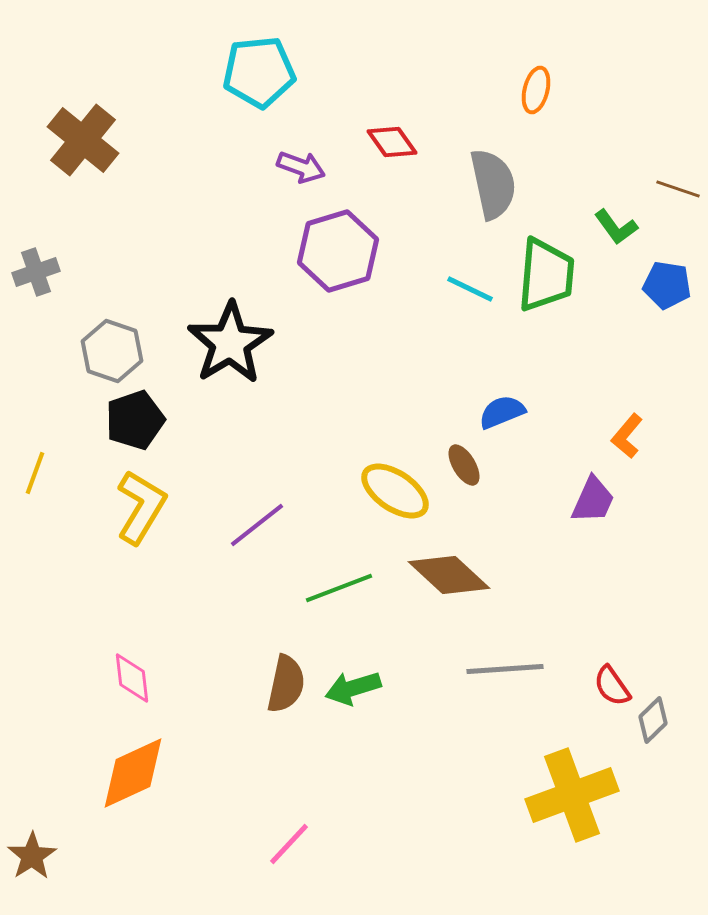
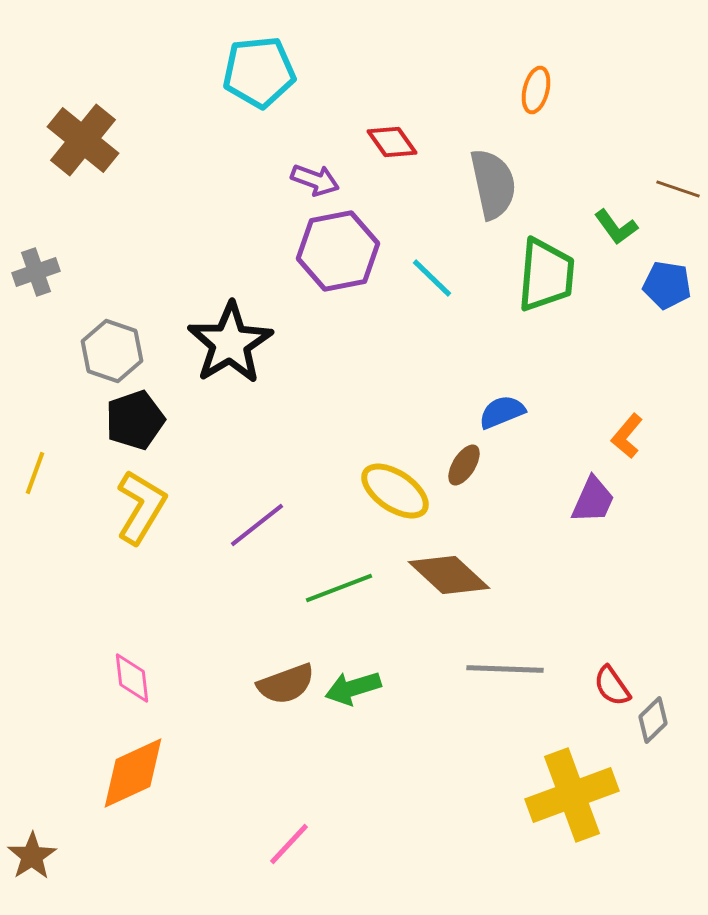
purple arrow: moved 14 px right, 13 px down
purple hexagon: rotated 6 degrees clockwise
cyan line: moved 38 px left, 11 px up; rotated 18 degrees clockwise
brown ellipse: rotated 63 degrees clockwise
gray line: rotated 6 degrees clockwise
brown semicircle: rotated 58 degrees clockwise
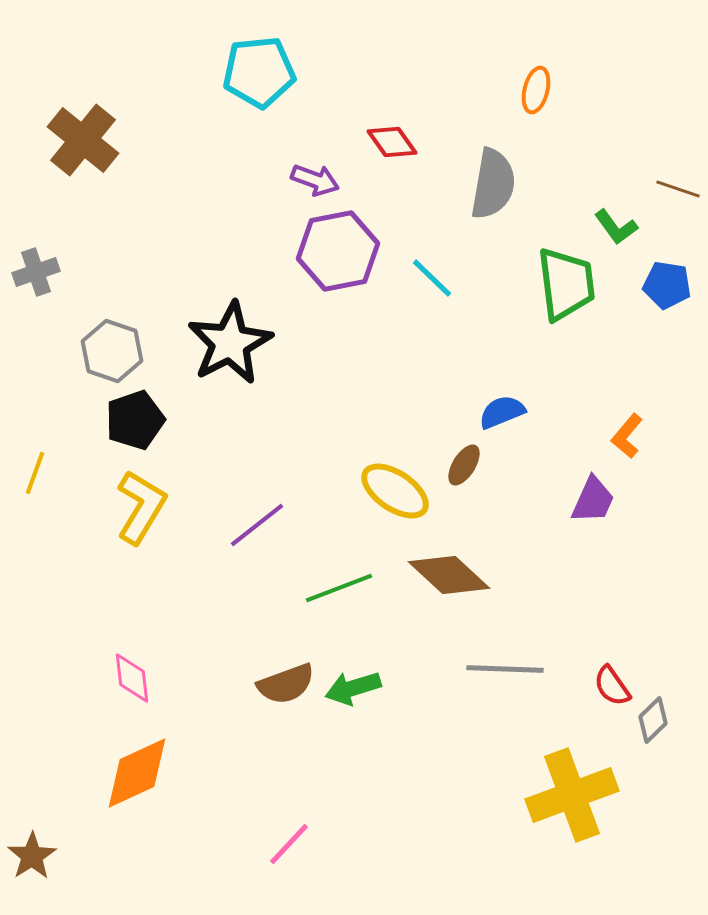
gray semicircle: rotated 22 degrees clockwise
green trapezoid: moved 20 px right, 9 px down; rotated 12 degrees counterclockwise
black star: rotated 4 degrees clockwise
orange diamond: moved 4 px right
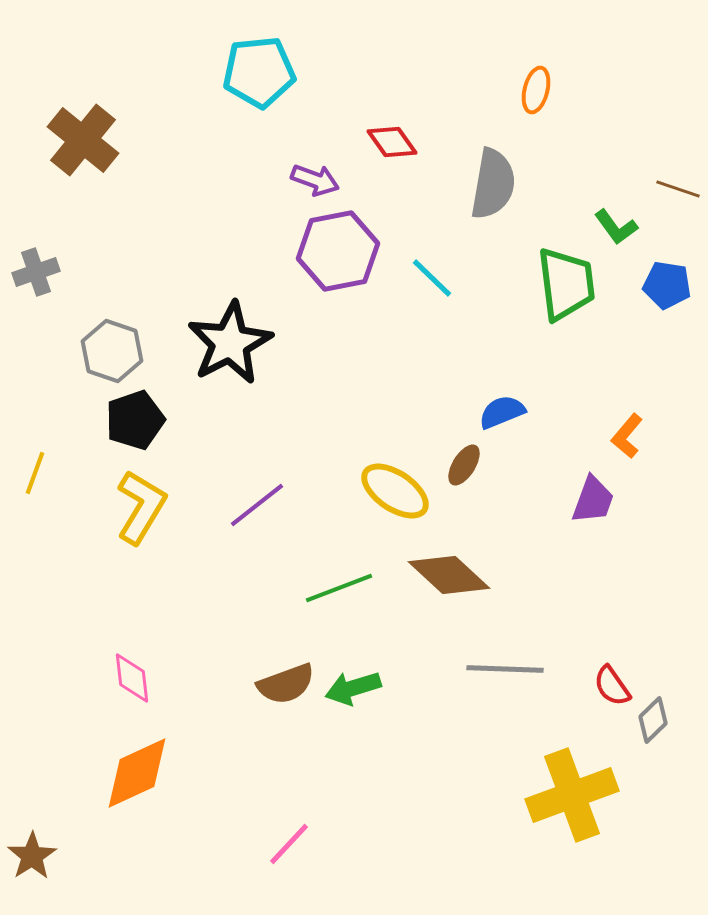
purple trapezoid: rotated 4 degrees counterclockwise
purple line: moved 20 px up
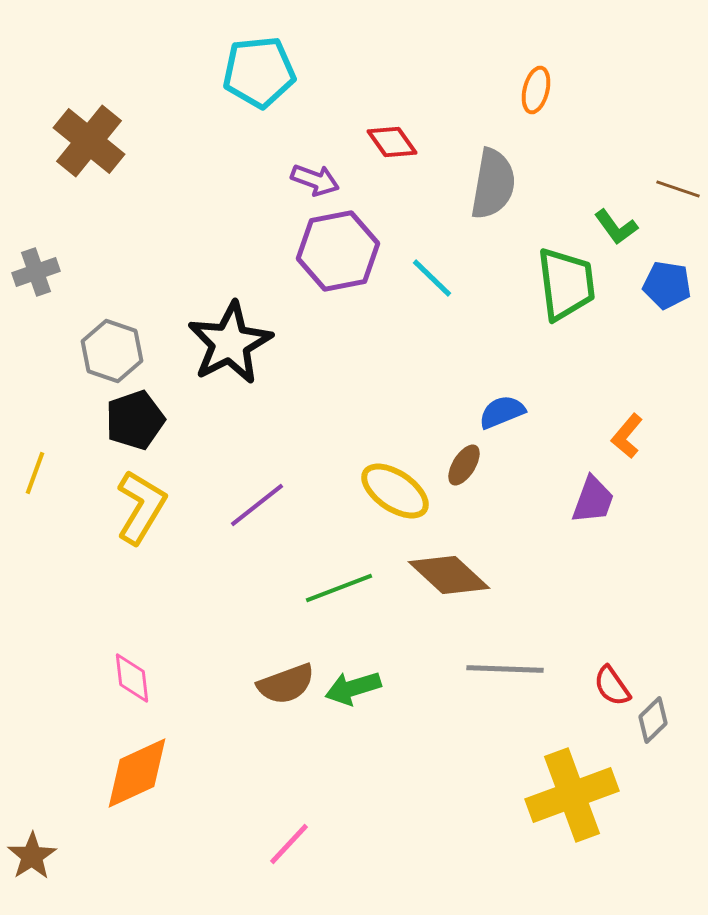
brown cross: moved 6 px right, 1 px down
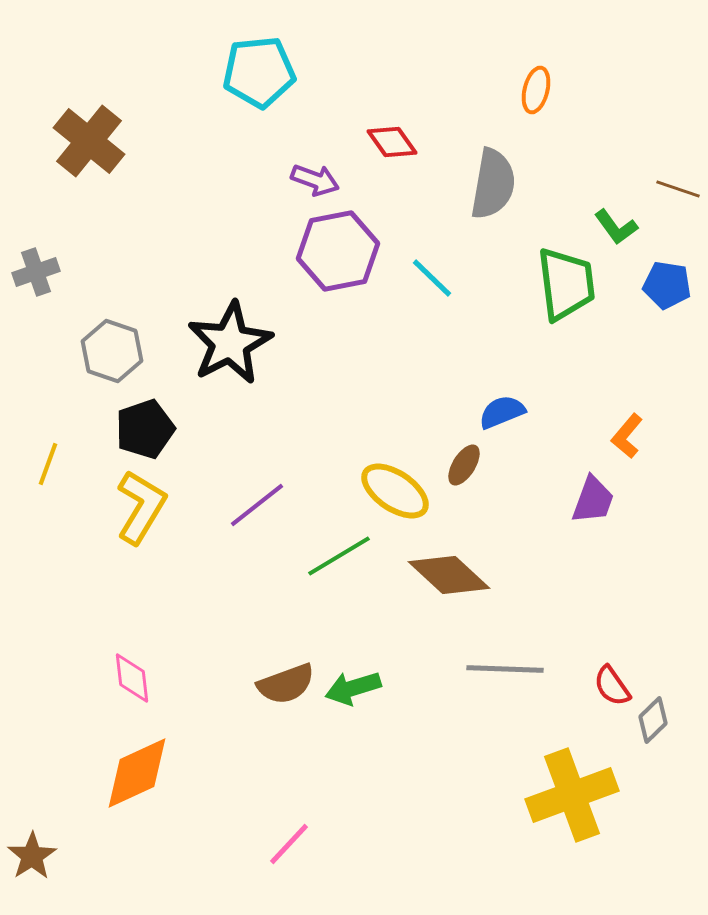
black pentagon: moved 10 px right, 9 px down
yellow line: moved 13 px right, 9 px up
green line: moved 32 px up; rotated 10 degrees counterclockwise
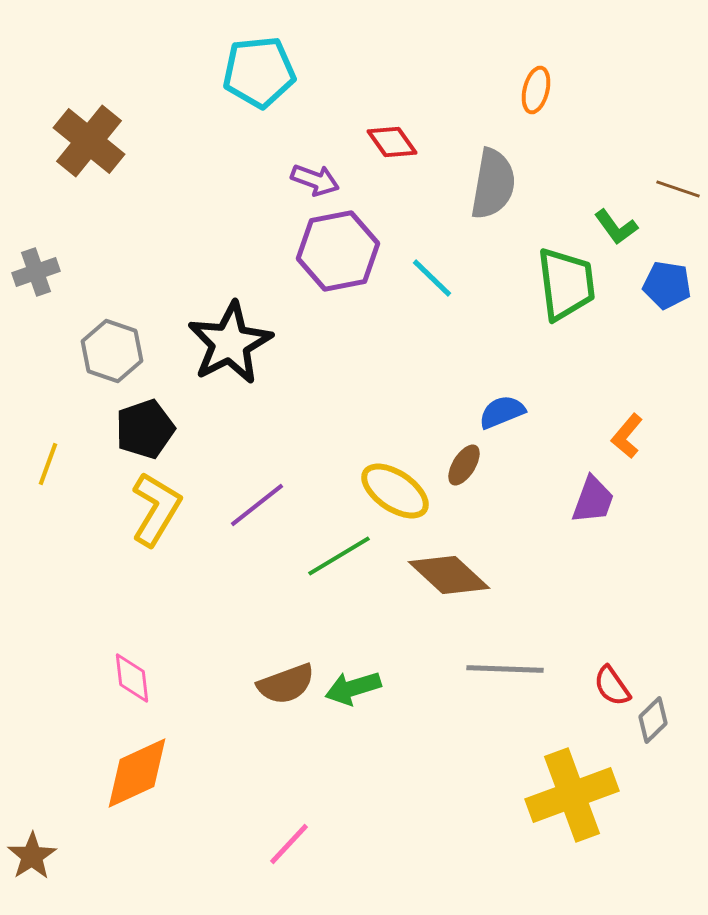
yellow L-shape: moved 15 px right, 2 px down
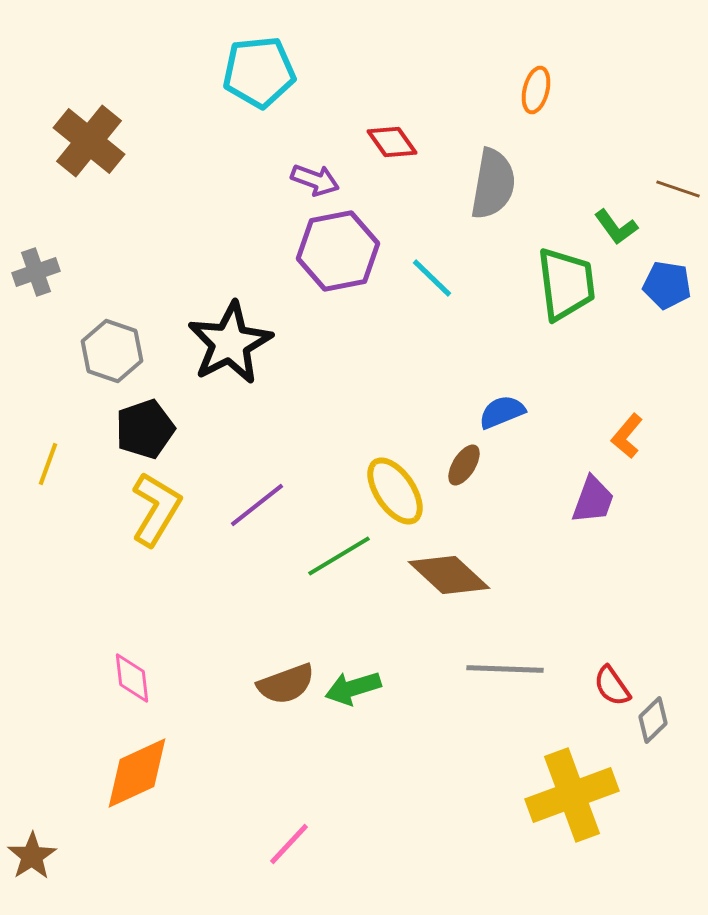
yellow ellipse: rotated 22 degrees clockwise
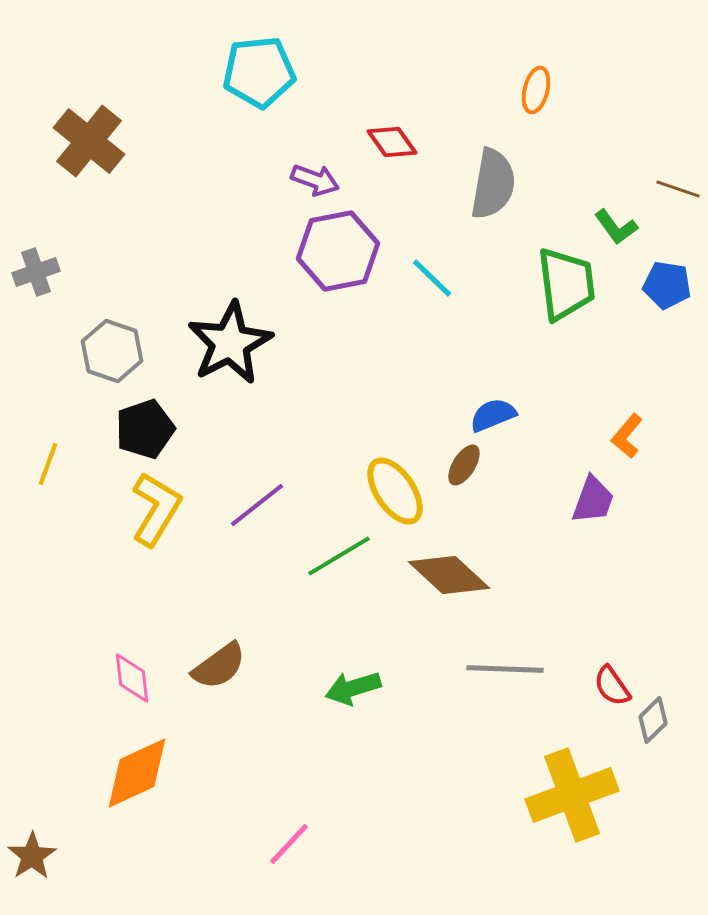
blue semicircle: moved 9 px left, 3 px down
brown semicircle: moved 67 px left, 18 px up; rotated 16 degrees counterclockwise
